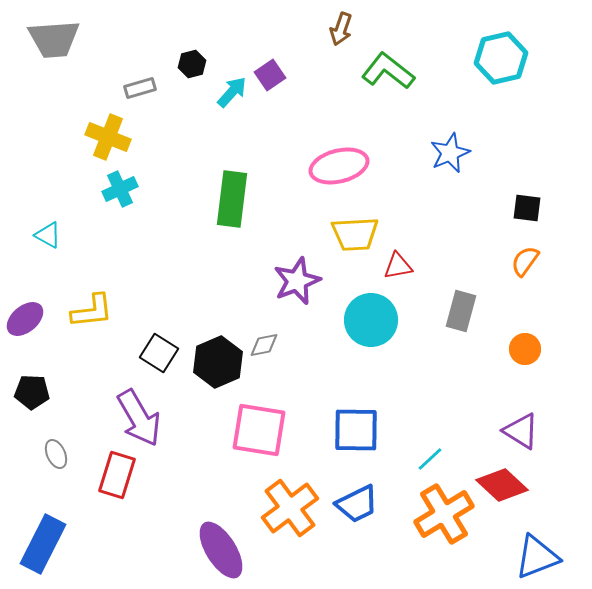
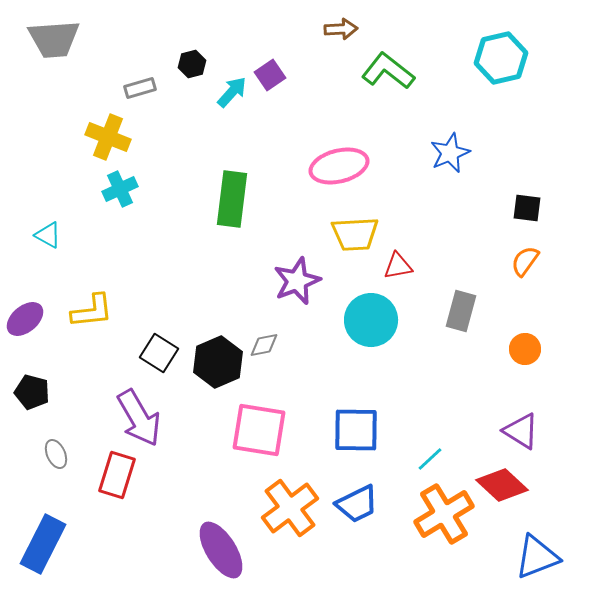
brown arrow at (341, 29): rotated 112 degrees counterclockwise
black pentagon at (32, 392): rotated 12 degrees clockwise
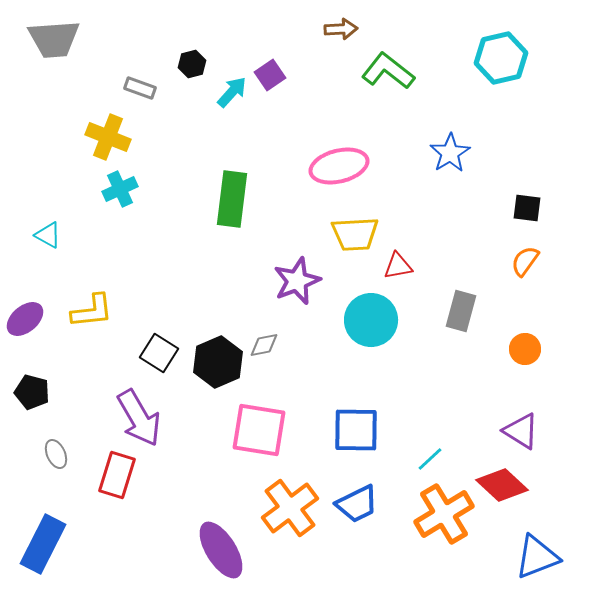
gray rectangle at (140, 88): rotated 36 degrees clockwise
blue star at (450, 153): rotated 9 degrees counterclockwise
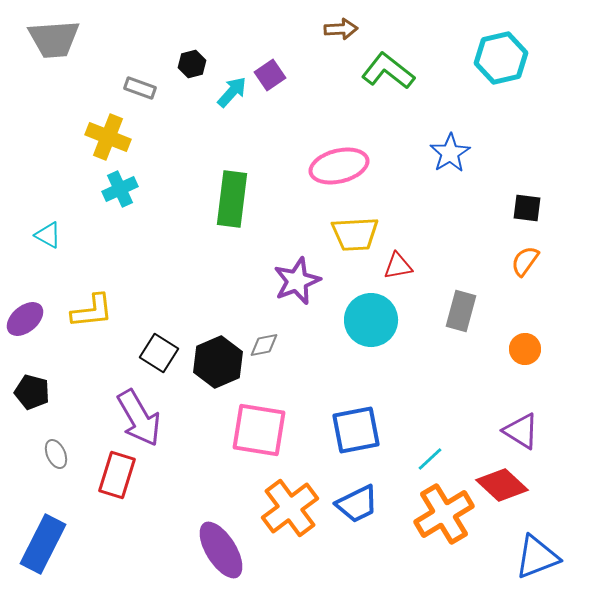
blue square at (356, 430): rotated 12 degrees counterclockwise
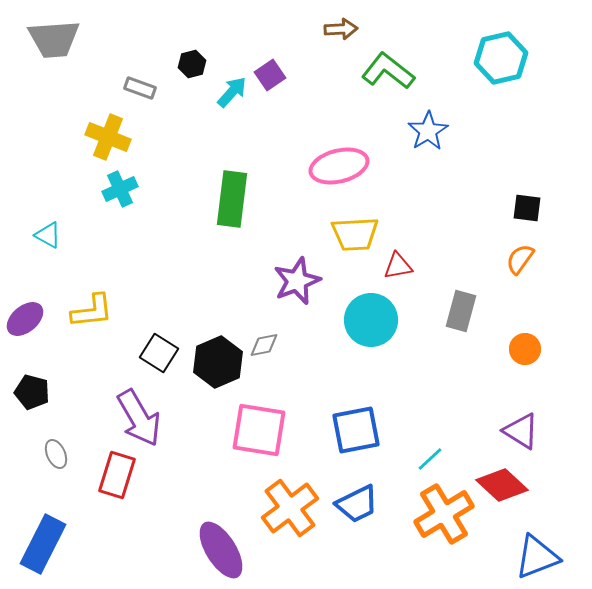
blue star at (450, 153): moved 22 px left, 22 px up
orange semicircle at (525, 261): moved 5 px left, 2 px up
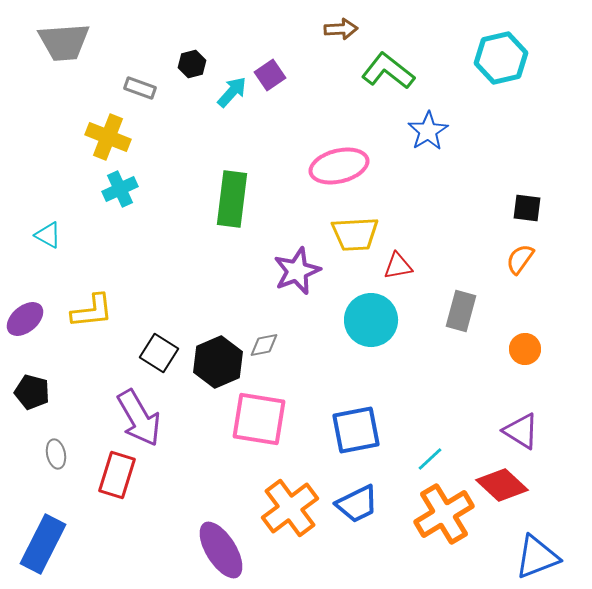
gray trapezoid at (54, 39): moved 10 px right, 3 px down
purple star at (297, 281): moved 10 px up
pink square at (259, 430): moved 11 px up
gray ellipse at (56, 454): rotated 12 degrees clockwise
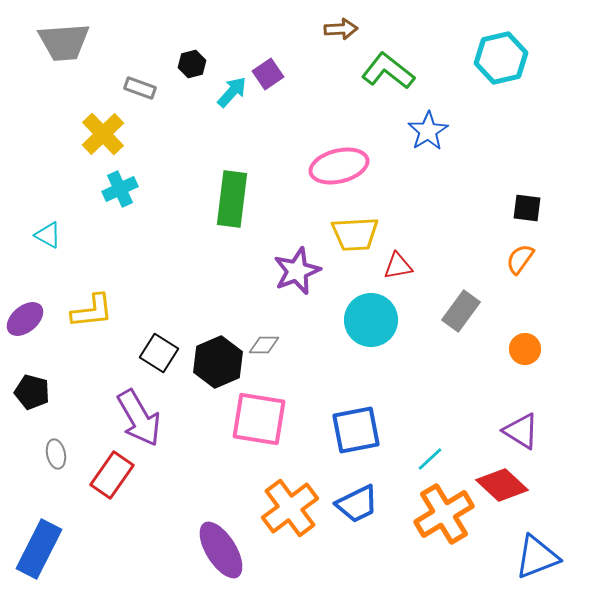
purple square at (270, 75): moved 2 px left, 1 px up
yellow cross at (108, 137): moved 5 px left, 3 px up; rotated 24 degrees clockwise
gray rectangle at (461, 311): rotated 21 degrees clockwise
gray diamond at (264, 345): rotated 12 degrees clockwise
red rectangle at (117, 475): moved 5 px left; rotated 18 degrees clockwise
blue rectangle at (43, 544): moved 4 px left, 5 px down
